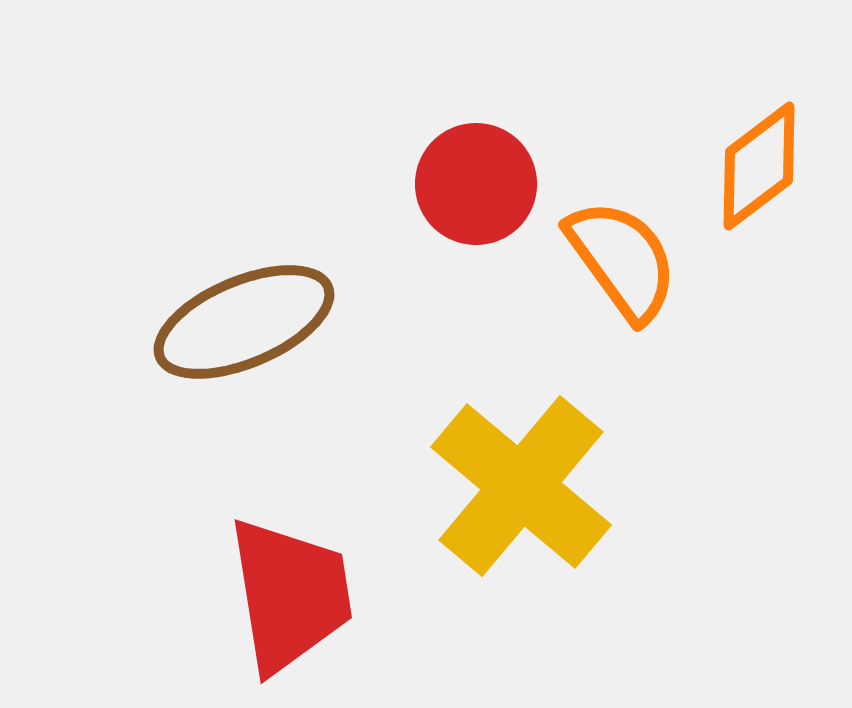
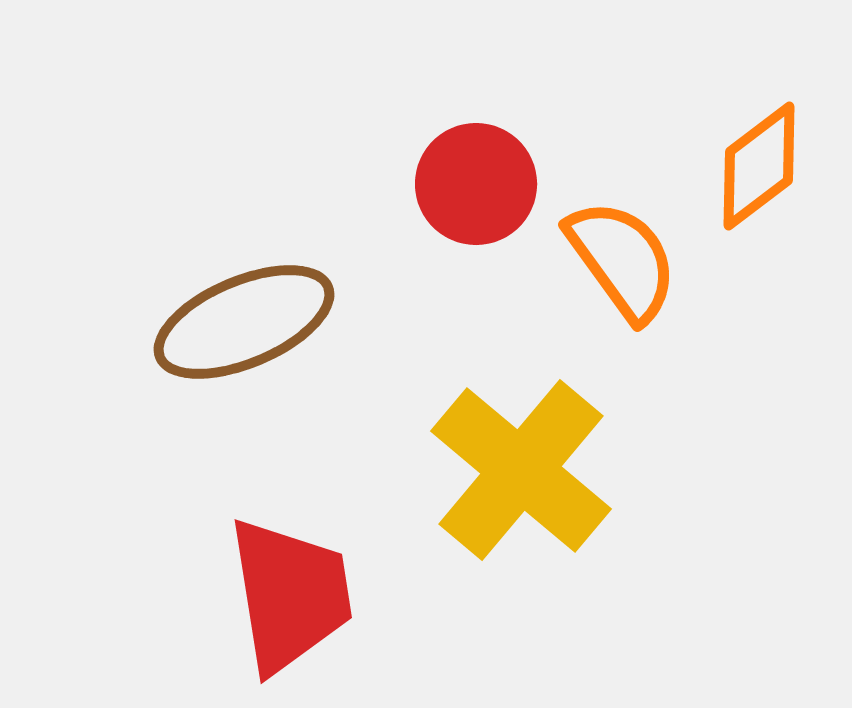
yellow cross: moved 16 px up
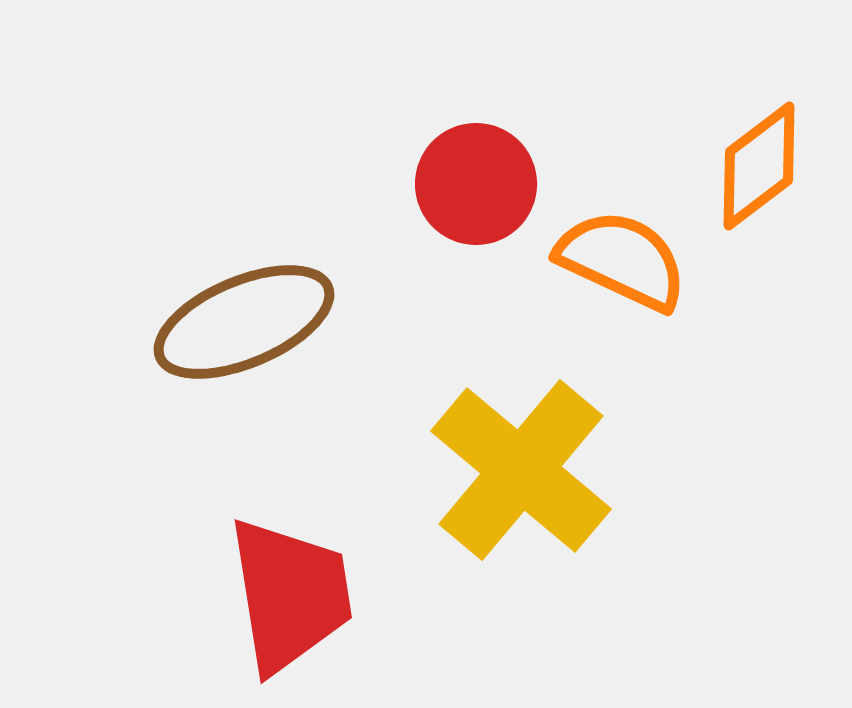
orange semicircle: rotated 29 degrees counterclockwise
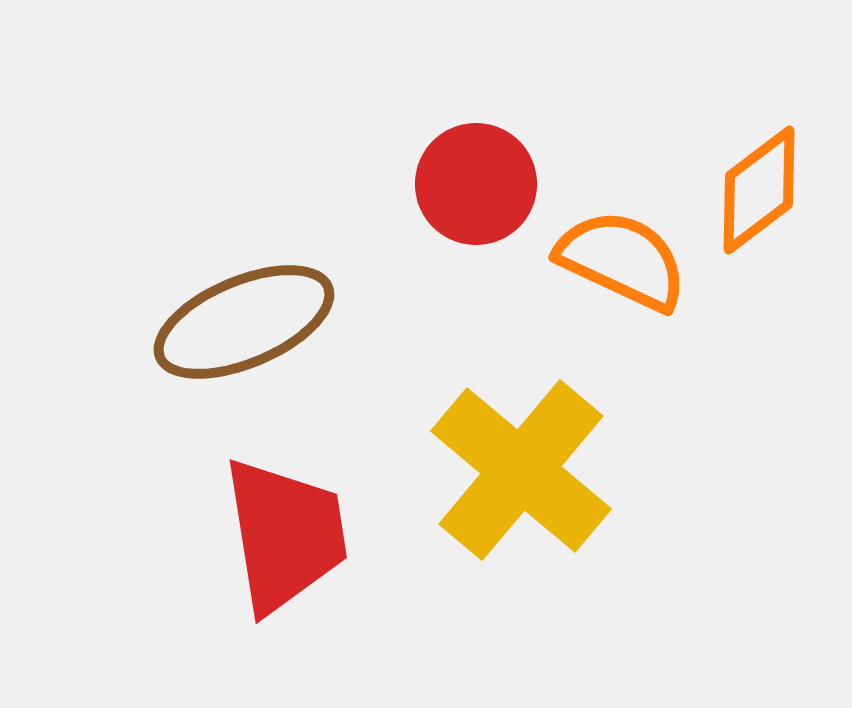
orange diamond: moved 24 px down
red trapezoid: moved 5 px left, 60 px up
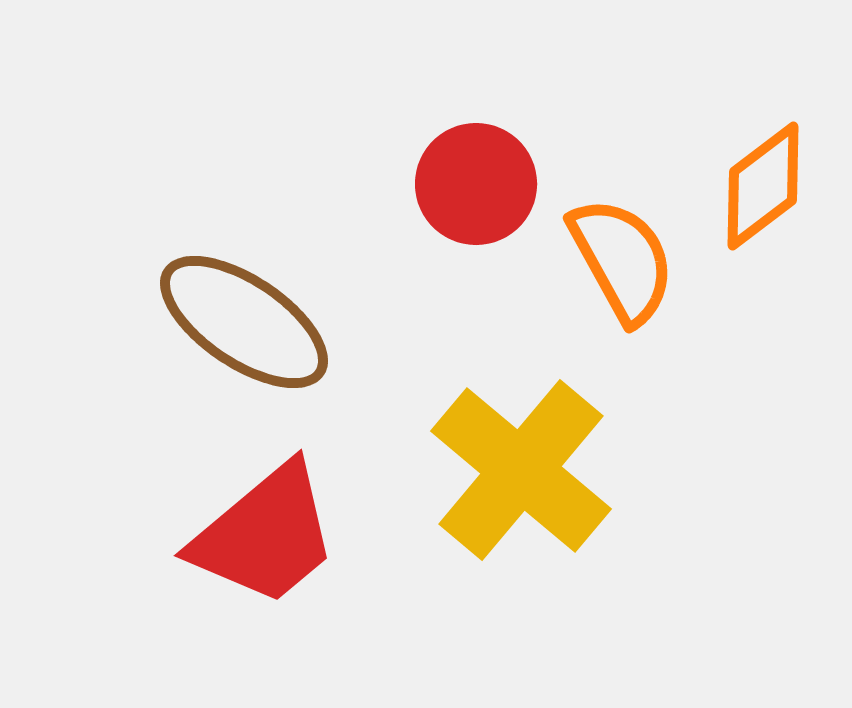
orange diamond: moved 4 px right, 4 px up
orange semicircle: rotated 36 degrees clockwise
brown ellipse: rotated 57 degrees clockwise
red trapezoid: moved 20 px left; rotated 59 degrees clockwise
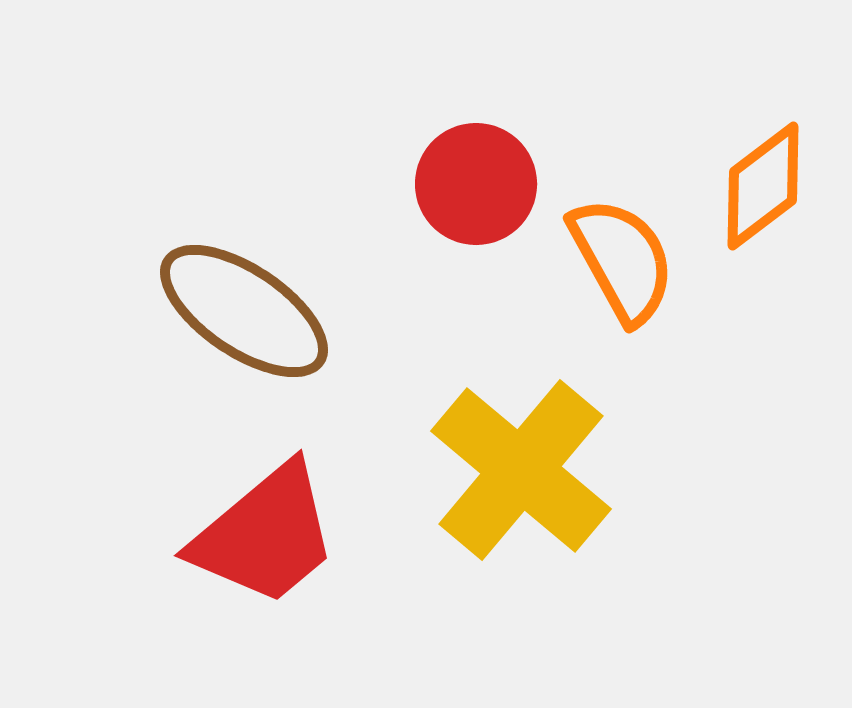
brown ellipse: moved 11 px up
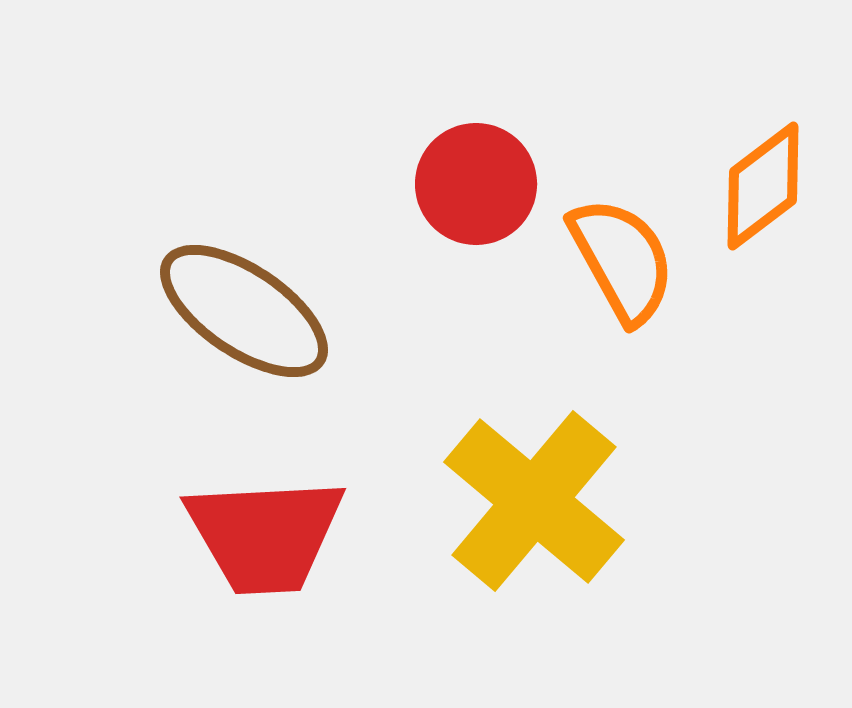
yellow cross: moved 13 px right, 31 px down
red trapezoid: rotated 37 degrees clockwise
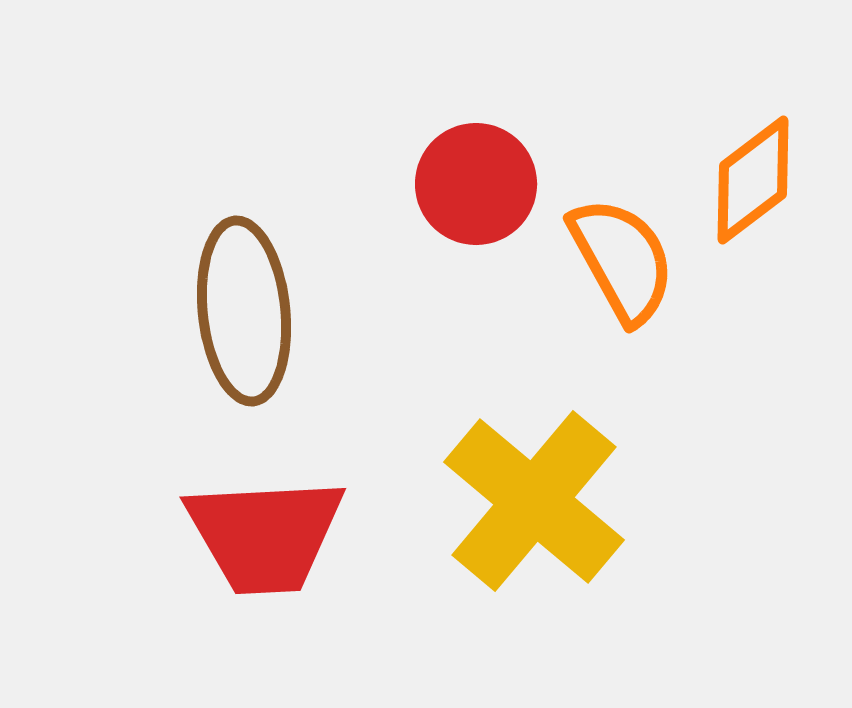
orange diamond: moved 10 px left, 6 px up
brown ellipse: rotated 50 degrees clockwise
